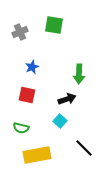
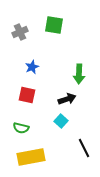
cyan square: moved 1 px right
black line: rotated 18 degrees clockwise
yellow rectangle: moved 6 px left, 2 px down
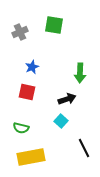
green arrow: moved 1 px right, 1 px up
red square: moved 3 px up
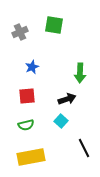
red square: moved 4 px down; rotated 18 degrees counterclockwise
green semicircle: moved 5 px right, 3 px up; rotated 28 degrees counterclockwise
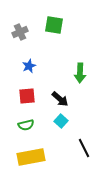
blue star: moved 3 px left, 1 px up
black arrow: moved 7 px left; rotated 60 degrees clockwise
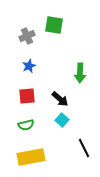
gray cross: moved 7 px right, 4 px down
cyan square: moved 1 px right, 1 px up
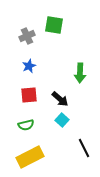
red square: moved 2 px right, 1 px up
yellow rectangle: moved 1 px left; rotated 16 degrees counterclockwise
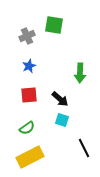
cyan square: rotated 24 degrees counterclockwise
green semicircle: moved 1 px right, 3 px down; rotated 21 degrees counterclockwise
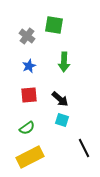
gray cross: rotated 28 degrees counterclockwise
green arrow: moved 16 px left, 11 px up
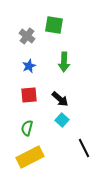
cyan square: rotated 24 degrees clockwise
green semicircle: rotated 140 degrees clockwise
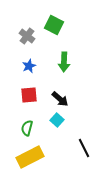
green square: rotated 18 degrees clockwise
cyan square: moved 5 px left
